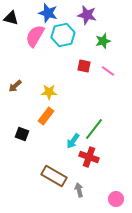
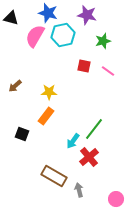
red cross: rotated 30 degrees clockwise
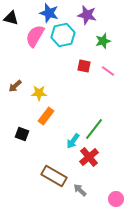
blue star: moved 1 px right
yellow star: moved 10 px left, 1 px down
gray arrow: moved 1 px right; rotated 32 degrees counterclockwise
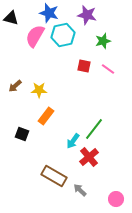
pink line: moved 2 px up
yellow star: moved 3 px up
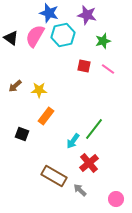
black triangle: moved 20 px down; rotated 21 degrees clockwise
red cross: moved 6 px down
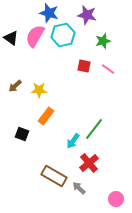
gray arrow: moved 1 px left, 2 px up
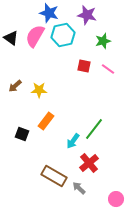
orange rectangle: moved 5 px down
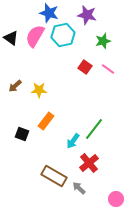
red square: moved 1 px right, 1 px down; rotated 24 degrees clockwise
